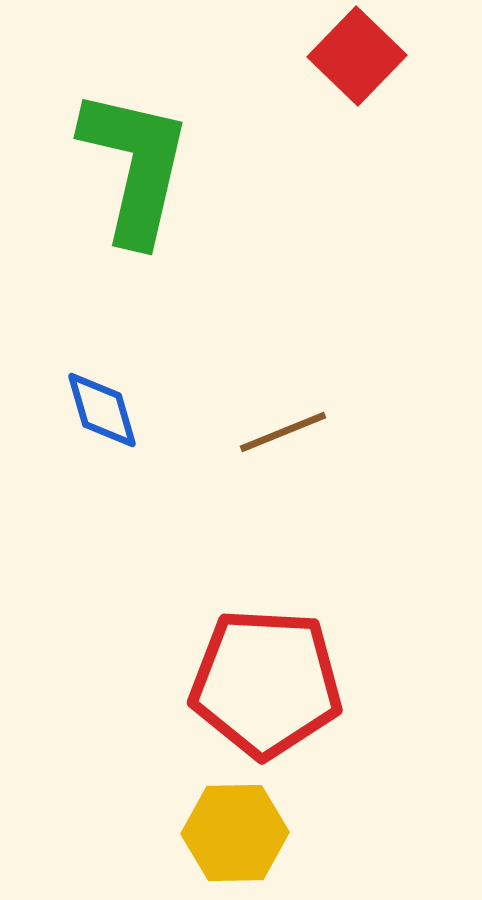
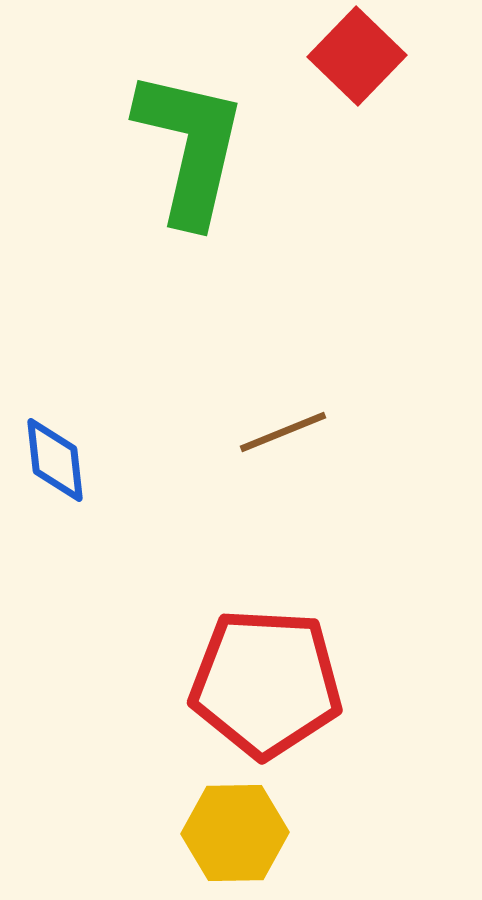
green L-shape: moved 55 px right, 19 px up
blue diamond: moved 47 px left, 50 px down; rotated 10 degrees clockwise
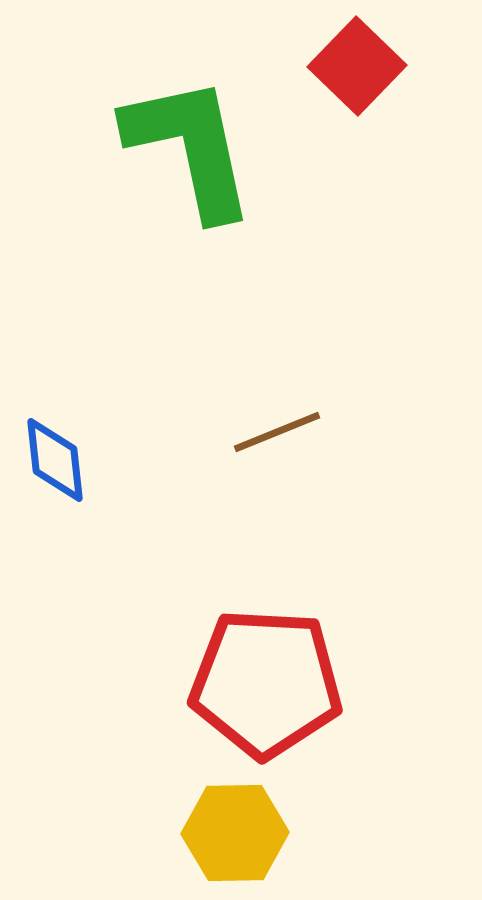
red square: moved 10 px down
green L-shape: rotated 25 degrees counterclockwise
brown line: moved 6 px left
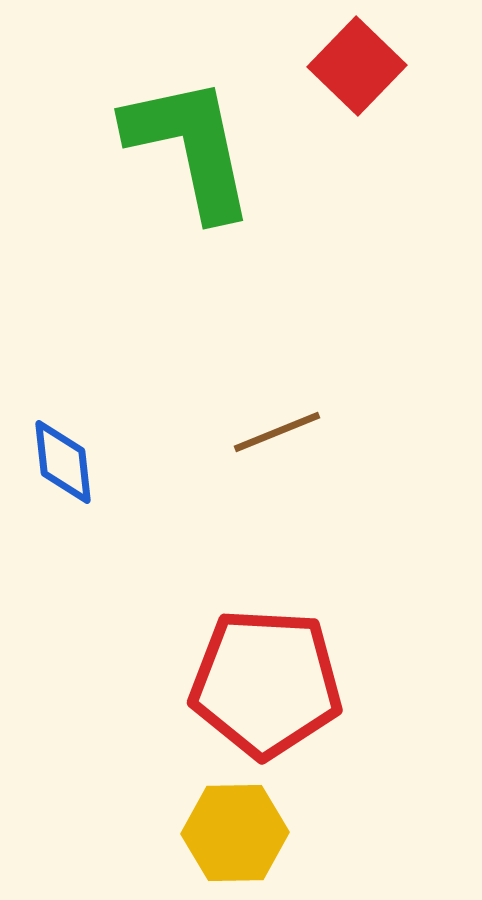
blue diamond: moved 8 px right, 2 px down
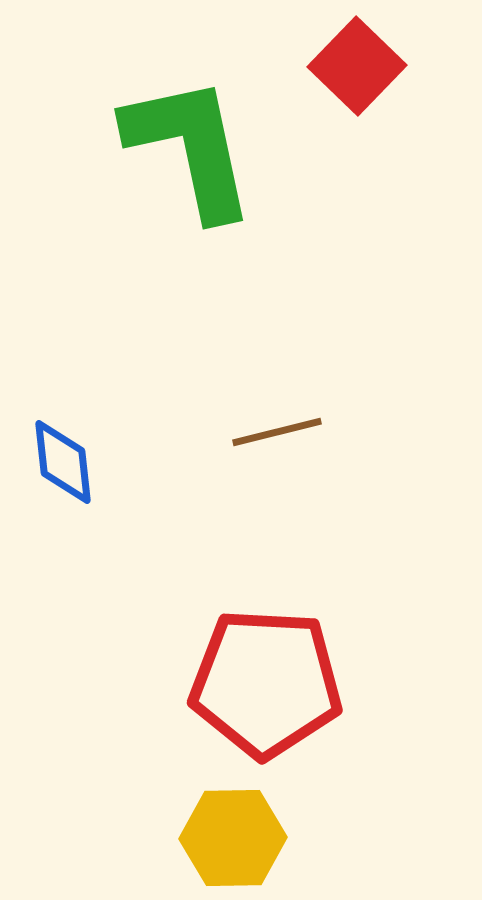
brown line: rotated 8 degrees clockwise
yellow hexagon: moved 2 px left, 5 px down
